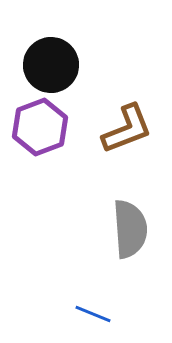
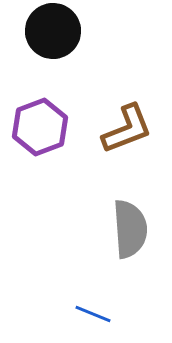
black circle: moved 2 px right, 34 px up
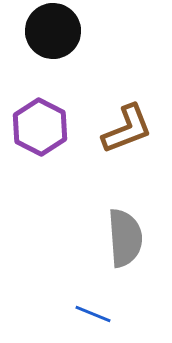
purple hexagon: rotated 12 degrees counterclockwise
gray semicircle: moved 5 px left, 9 px down
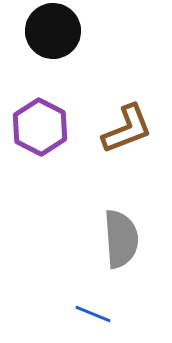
gray semicircle: moved 4 px left, 1 px down
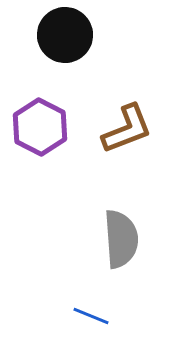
black circle: moved 12 px right, 4 px down
blue line: moved 2 px left, 2 px down
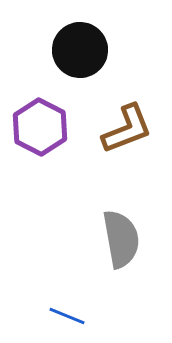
black circle: moved 15 px right, 15 px down
gray semicircle: rotated 6 degrees counterclockwise
blue line: moved 24 px left
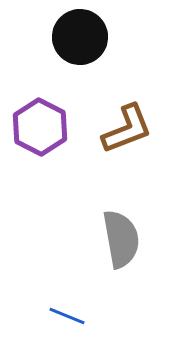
black circle: moved 13 px up
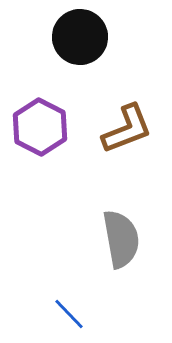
blue line: moved 2 px right, 2 px up; rotated 24 degrees clockwise
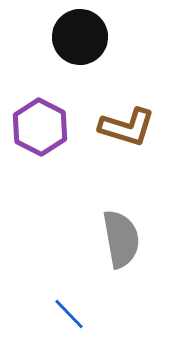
brown L-shape: moved 2 px up; rotated 38 degrees clockwise
